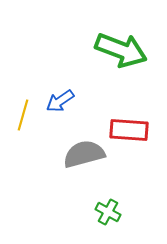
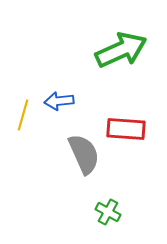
green arrow: rotated 45 degrees counterclockwise
blue arrow: moved 1 px left; rotated 28 degrees clockwise
red rectangle: moved 3 px left, 1 px up
gray semicircle: rotated 81 degrees clockwise
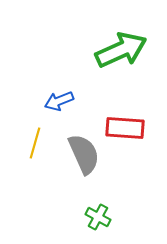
blue arrow: rotated 16 degrees counterclockwise
yellow line: moved 12 px right, 28 px down
red rectangle: moved 1 px left, 1 px up
green cross: moved 10 px left, 5 px down
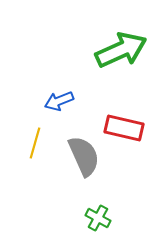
red rectangle: moved 1 px left; rotated 9 degrees clockwise
gray semicircle: moved 2 px down
green cross: moved 1 px down
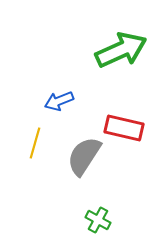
gray semicircle: rotated 123 degrees counterclockwise
green cross: moved 2 px down
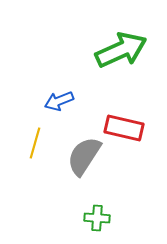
green cross: moved 1 px left, 2 px up; rotated 25 degrees counterclockwise
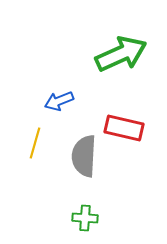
green arrow: moved 4 px down
gray semicircle: rotated 30 degrees counterclockwise
green cross: moved 12 px left
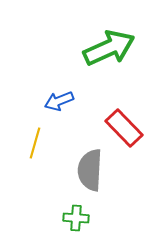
green arrow: moved 12 px left, 6 px up
red rectangle: rotated 33 degrees clockwise
gray semicircle: moved 6 px right, 14 px down
green cross: moved 9 px left
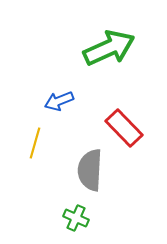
green cross: rotated 20 degrees clockwise
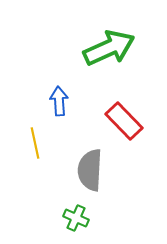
blue arrow: rotated 108 degrees clockwise
red rectangle: moved 7 px up
yellow line: rotated 28 degrees counterclockwise
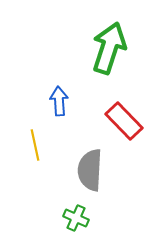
green arrow: rotated 48 degrees counterclockwise
yellow line: moved 2 px down
